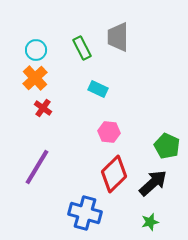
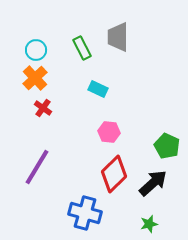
green star: moved 1 px left, 2 px down
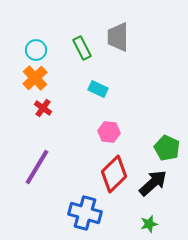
green pentagon: moved 2 px down
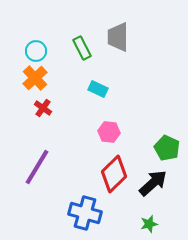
cyan circle: moved 1 px down
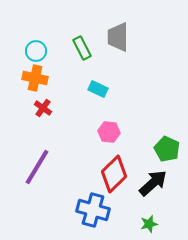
orange cross: rotated 35 degrees counterclockwise
green pentagon: moved 1 px down
blue cross: moved 8 px right, 3 px up
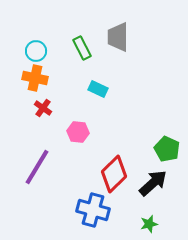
pink hexagon: moved 31 px left
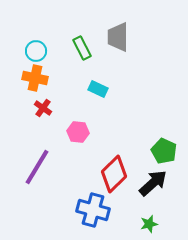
green pentagon: moved 3 px left, 2 px down
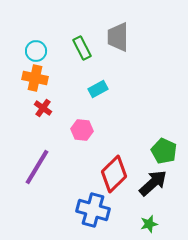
cyan rectangle: rotated 54 degrees counterclockwise
pink hexagon: moved 4 px right, 2 px up
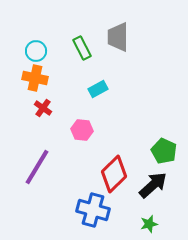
black arrow: moved 2 px down
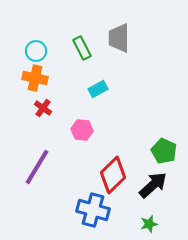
gray trapezoid: moved 1 px right, 1 px down
red diamond: moved 1 px left, 1 px down
